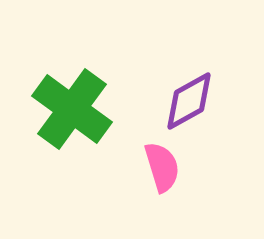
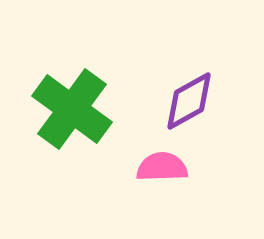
pink semicircle: rotated 75 degrees counterclockwise
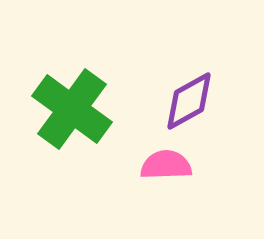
pink semicircle: moved 4 px right, 2 px up
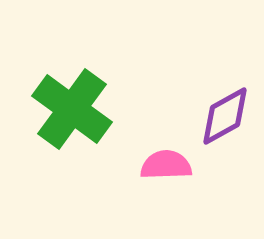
purple diamond: moved 36 px right, 15 px down
